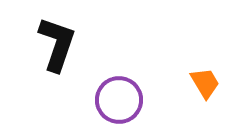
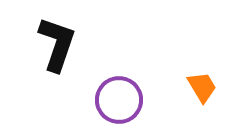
orange trapezoid: moved 3 px left, 4 px down
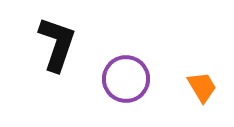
purple circle: moved 7 px right, 21 px up
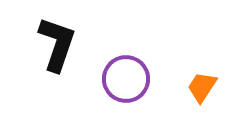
orange trapezoid: rotated 116 degrees counterclockwise
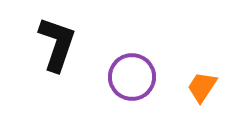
purple circle: moved 6 px right, 2 px up
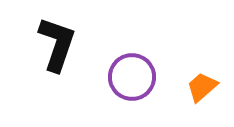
orange trapezoid: rotated 16 degrees clockwise
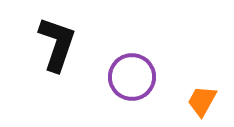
orange trapezoid: moved 14 px down; rotated 20 degrees counterclockwise
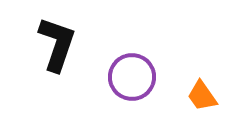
orange trapezoid: moved 5 px up; rotated 64 degrees counterclockwise
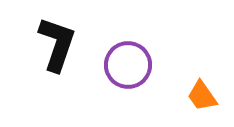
purple circle: moved 4 px left, 12 px up
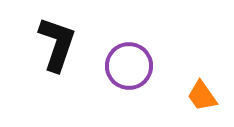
purple circle: moved 1 px right, 1 px down
